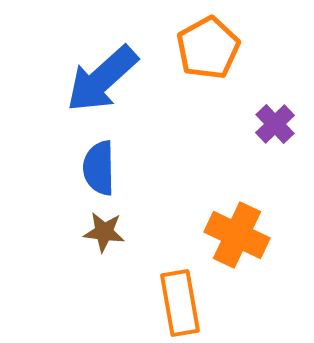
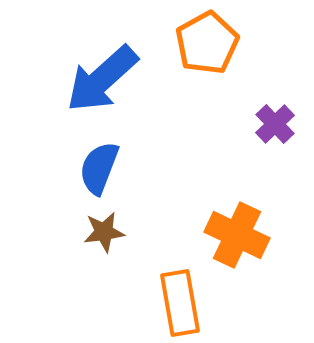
orange pentagon: moved 1 px left, 5 px up
blue semicircle: rotated 22 degrees clockwise
brown star: rotated 15 degrees counterclockwise
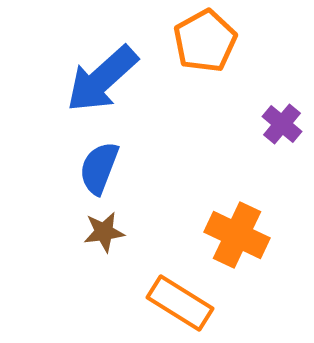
orange pentagon: moved 2 px left, 2 px up
purple cross: moved 7 px right; rotated 6 degrees counterclockwise
orange rectangle: rotated 48 degrees counterclockwise
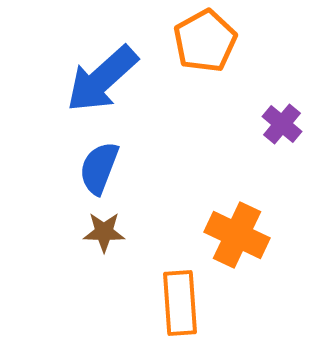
brown star: rotated 9 degrees clockwise
orange rectangle: rotated 54 degrees clockwise
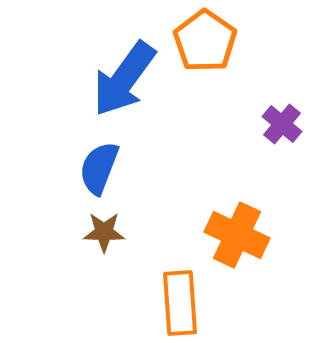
orange pentagon: rotated 8 degrees counterclockwise
blue arrow: moved 22 px right; rotated 12 degrees counterclockwise
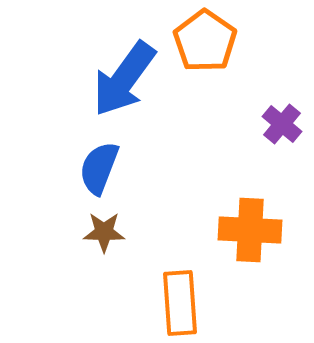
orange cross: moved 13 px right, 5 px up; rotated 22 degrees counterclockwise
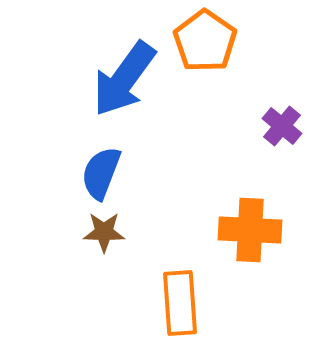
purple cross: moved 2 px down
blue semicircle: moved 2 px right, 5 px down
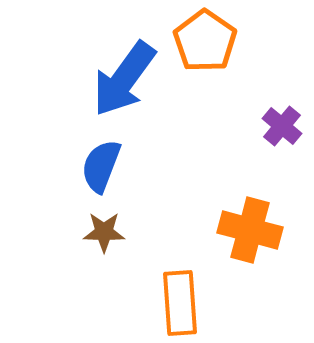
blue semicircle: moved 7 px up
orange cross: rotated 12 degrees clockwise
